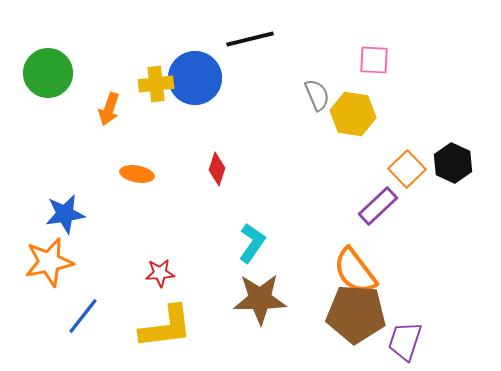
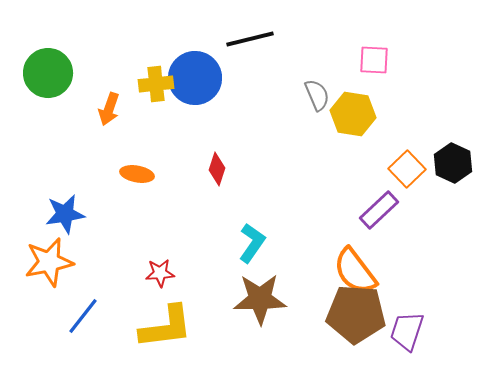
purple rectangle: moved 1 px right, 4 px down
purple trapezoid: moved 2 px right, 10 px up
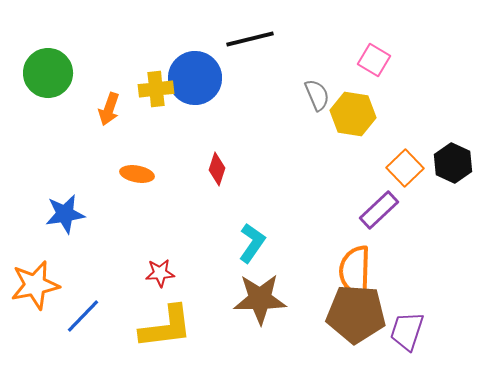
pink square: rotated 28 degrees clockwise
yellow cross: moved 5 px down
orange square: moved 2 px left, 1 px up
orange star: moved 14 px left, 23 px down
orange semicircle: rotated 39 degrees clockwise
blue line: rotated 6 degrees clockwise
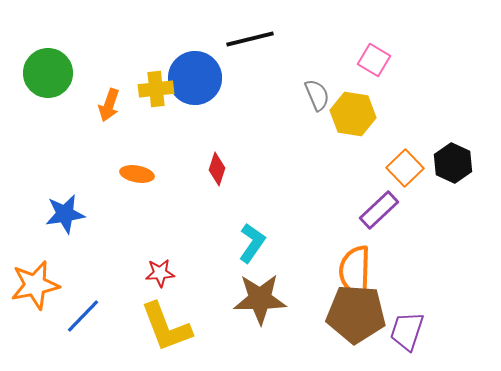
orange arrow: moved 4 px up
yellow L-shape: rotated 76 degrees clockwise
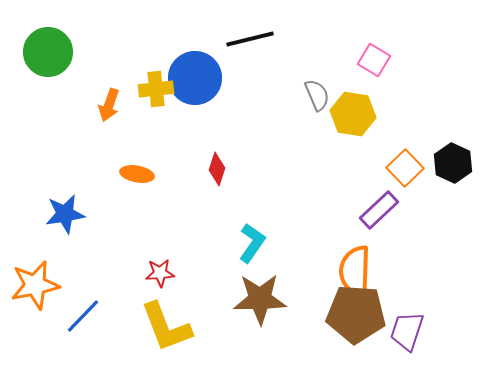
green circle: moved 21 px up
